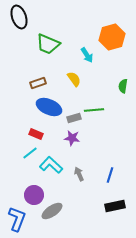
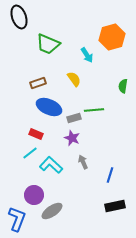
purple star: rotated 14 degrees clockwise
gray arrow: moved 4 px right, 12 px up
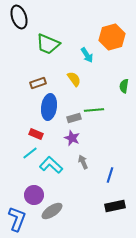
green semicircle: moved 1 px right
blue ellipse: rotated 75 degrees clockwise
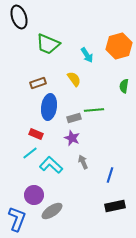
orange hexagon: moved 7 px right, 9 px down
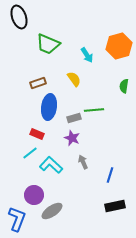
red rectangle: moved 1 px right
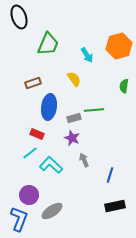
green trapezoid: rotated 90 degrees counterclockwise
brown rectangle: moved 5 px left
gray arrow: moved 1 px right, 2 px up
purple circle: moved 5 px left
blue L-shape: moved 2 px right
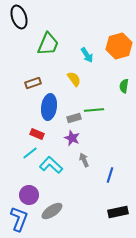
black rectangle: moved 3 px right, 6 px down
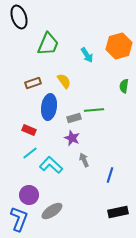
yellow semicircle: moved 10 px left, 2 px down
red rectangle: moved 8 px left, 4 px up
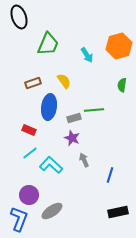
green semicircle: moved 2 px left, 1 px up
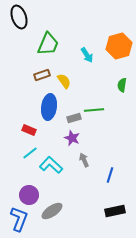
brown rectangle: moved 9 px right, 8 px up
black rectangle: moved 3 px left, 1 px up
